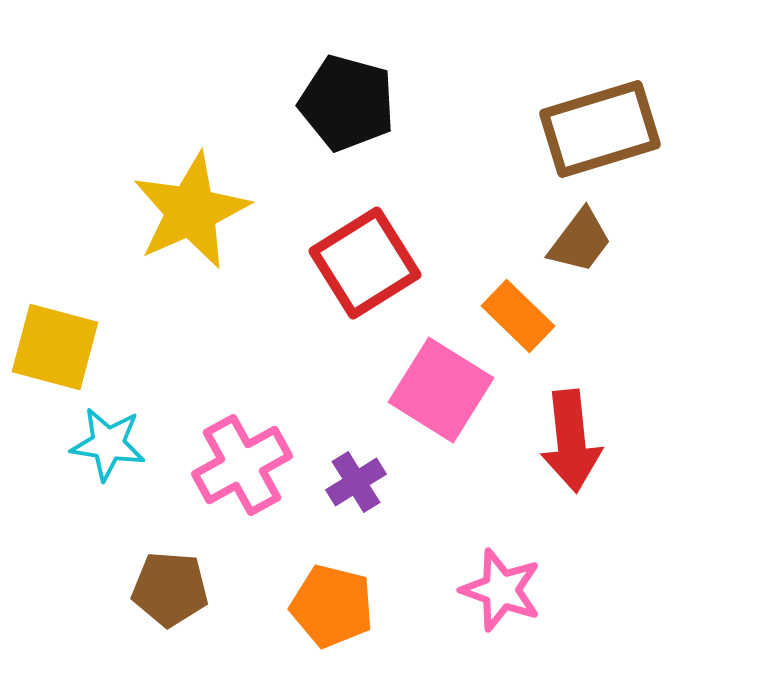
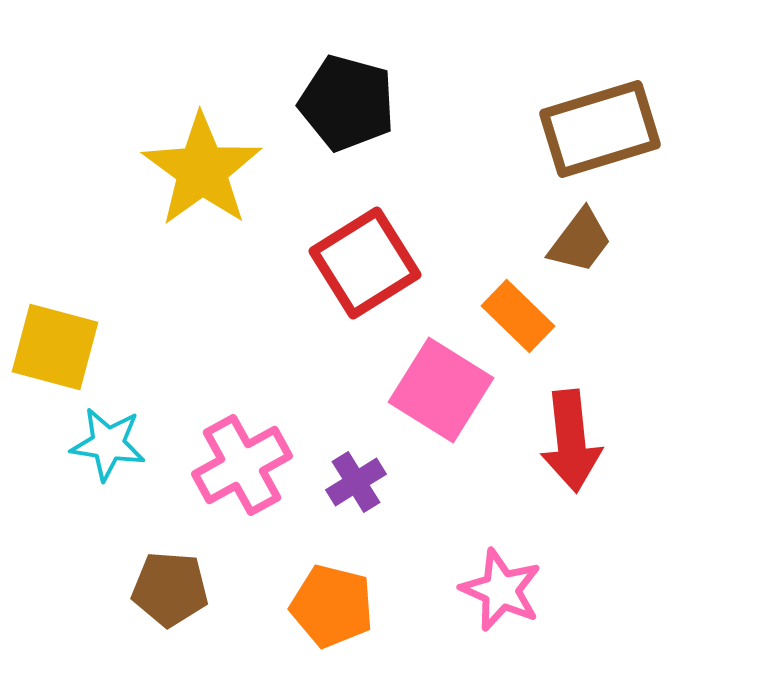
yellow star: moved 11 px right, 41 px up; rotated 12 degrees counterclockwise
pink star: rotated 4 degrees clockwise
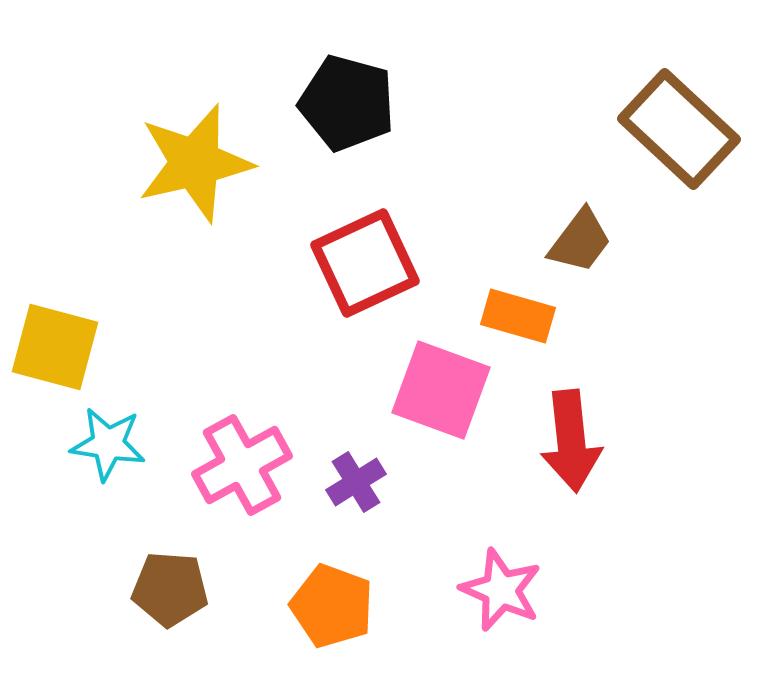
brown rectangle: moved 79 px right; rotated 60 degrees clockwise
yellow star: moved 7 px left, 7 px up; rotated 23 degrees clockwise
red square: rotated 7 degrees clockwise
orange rectangle: rotated 28 degrees counterclockwise
pink square: rotated 12 degrees counterclockwise
orange pentagon: rotated 6 degrees clockwise
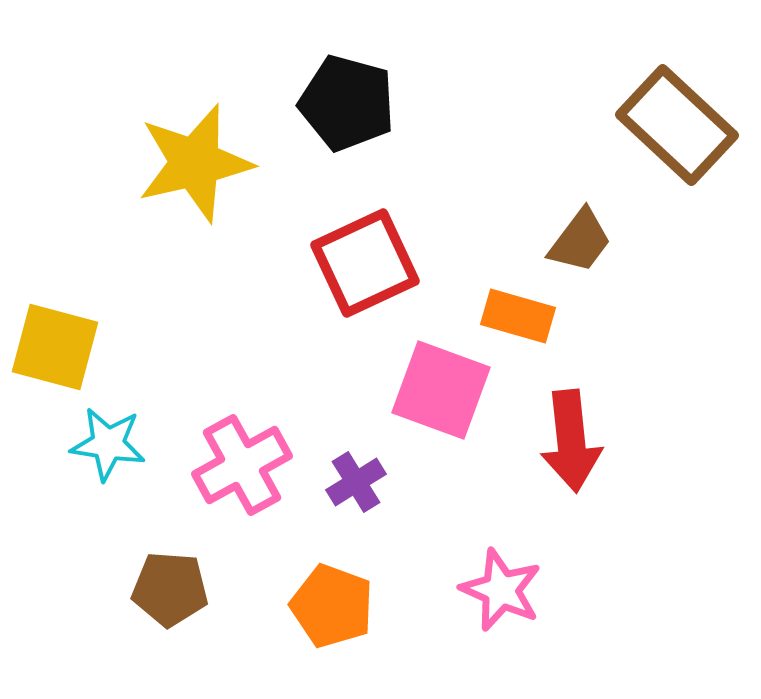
brown rectangle: moved 2 px left, 4 px up
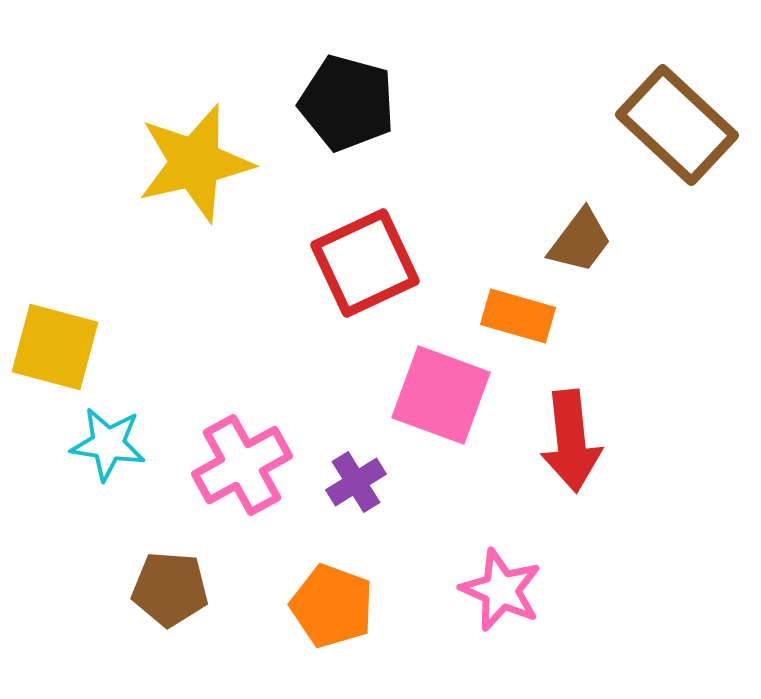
pink square: moved 5 px down
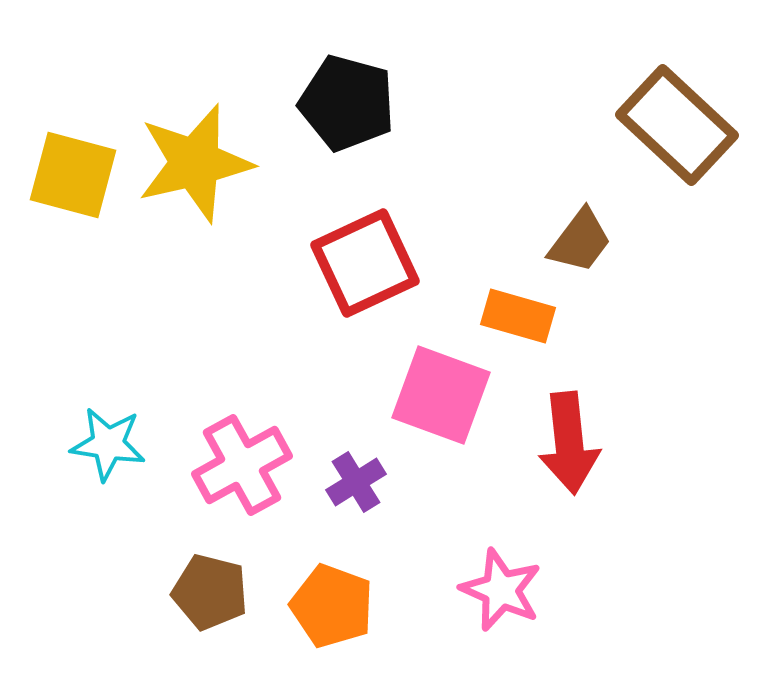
yellow square: moved 18 px right, 172 px up
red arrow: moved 2 px left, 2 px down
brown pentagon: moved 40 px right, 3 px down; rotated 10 degrees clockwise
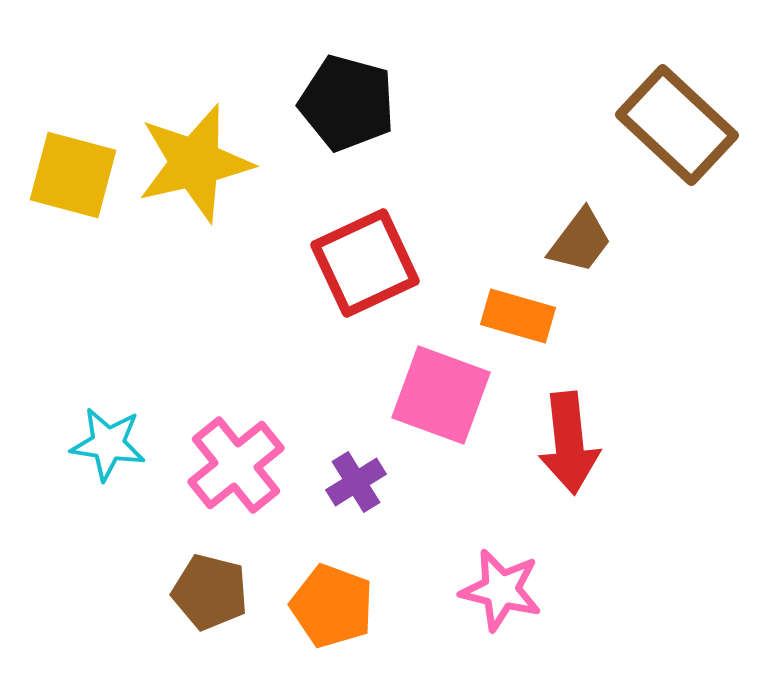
pink cross: moved 6 px left; rotated 10 degrees counterclockwise
pink star: rotated 10 degrees counterclockwise
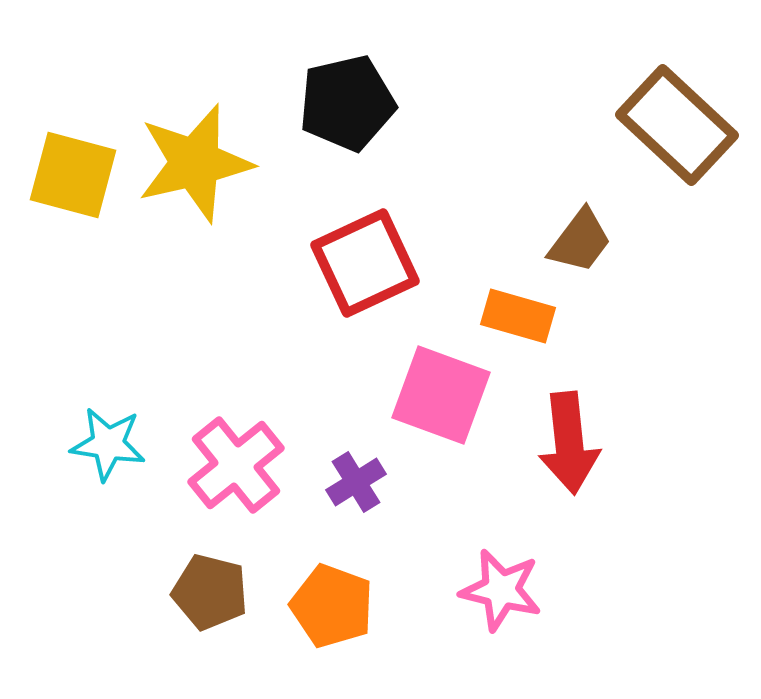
black pentagon: rotated 28 degrees counterclockwise
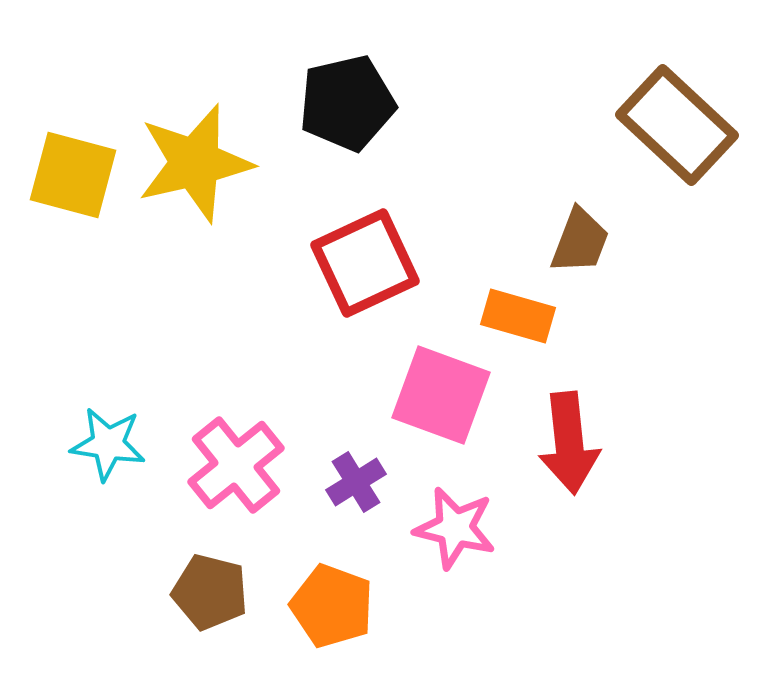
brown trapezoid: rotated 16 degrees counterclockwise
pink star: moved 46 px left, 62 px up
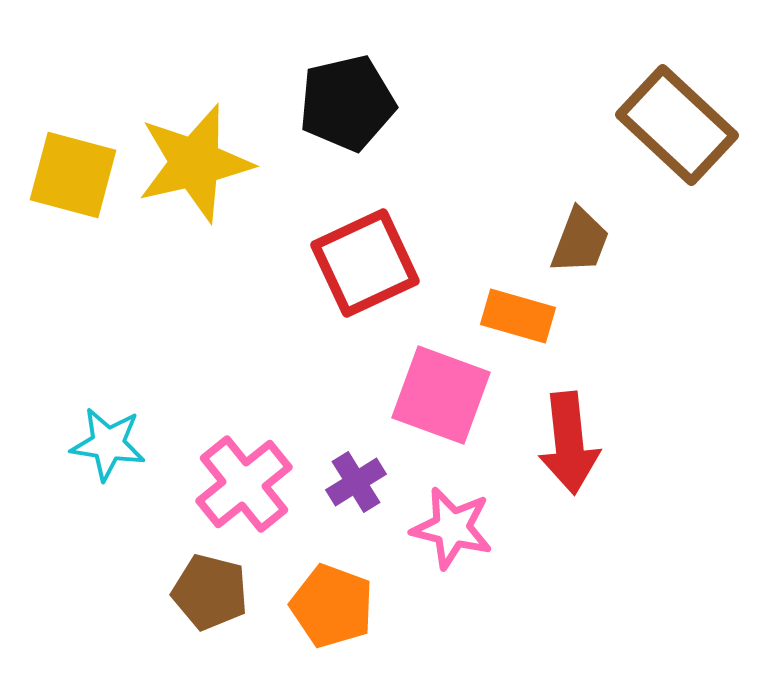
pink cross: moved 8 px right, 19 px down
pink star: moved 3 px left
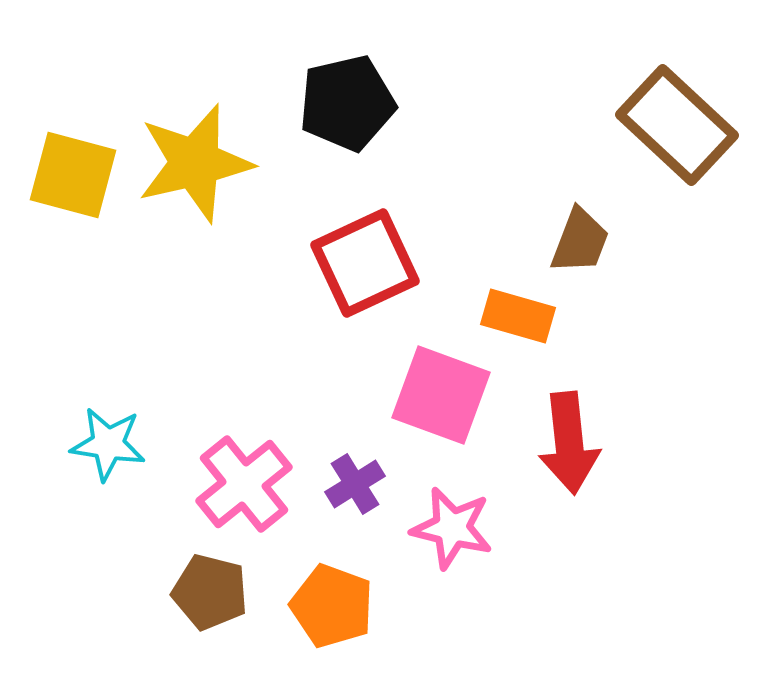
purple cross: moved 1 px left, 2 px down
